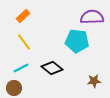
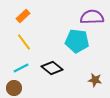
brown star: moved 1 px right, 1 px up; rotated 16 degrees clockwise
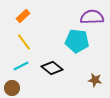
cyan line: moved 2 px up
brown circle: moved 2 px left
